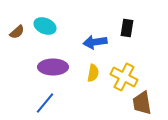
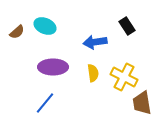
black rectangle: moved 2 px up; rotated 42 degrees counterclockwise
yellow semicircle: rotated 18 degrees counterclockwise
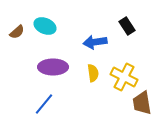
blue line: moved 1 px left, 1 px down
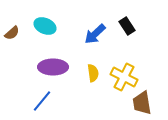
brown semicircle: moved 5 px left, 1 px down
blue arrow: moved 8 px up; rotated 35 degrees counterclockwise
blue line: moved 2 px left, 3 px up
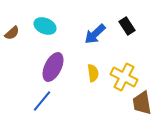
purple ellipse: rotated 64 degrees counterclockwise
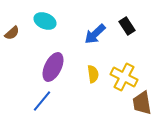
cyan ellipse: moved 5 px up
yellow semicircle: moved 1 px down
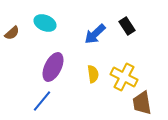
cyan ellipse: moved 2 px down
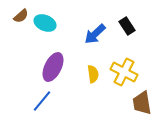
brown semicircle: moved 9 px right, 17 px up
yellow cross: moved 5 px up
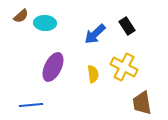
cyan ellipse: rotated 20 degrees counterclockwise
yellow cross: moved 5 px up
blue line: moved 11 px left, 4 px down; rotated 45 degrees clockwise
